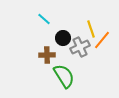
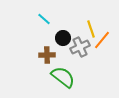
green semicircle: moved 1 px left, 1 px down; rotated 20 degrees counterclockwise
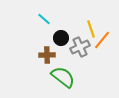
black circle: moved 2 px left
